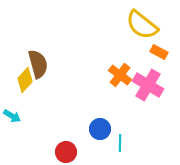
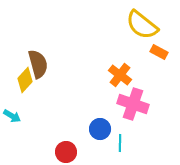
pink cross: moved 15 px left, 19 px down; rotated 12 degrees counterclockwise
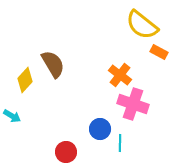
brown semicircle: moved 15 px right; rotated 16 degrees counterclockwise
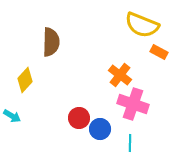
yellow semicircle: rotated 16 degrees counterclockwise
brown semicircle: moved 2 px left, 22 px up; rotated 32 degrees clockwise
cyan line: moved 10 px right
red circle: moved 13 px right, 34 px up
